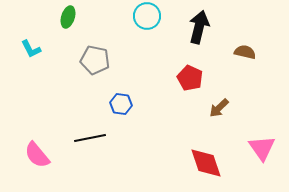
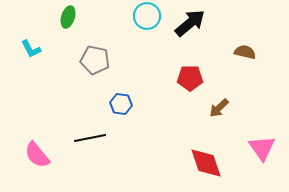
black arrow: moved 9 px left, 4 px up; rotated 36 degrees clockwise
red pentagon: rotated 25 degrees counterclockwise
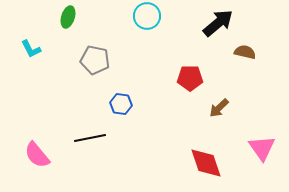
black arrow: moved 28 px right
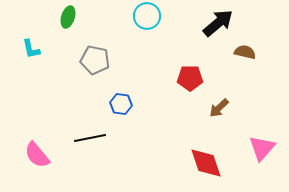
cyan L-shape: rotated 15 degrees clockwise
pink triangle: rotated 16 degrees clockwise
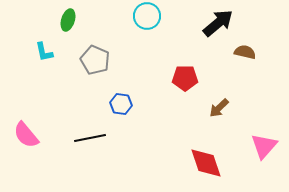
green ellipse: moved 3 px down
cyan L-shape: moved 13 px right, 3 px down
gray pentagon: rotated 12 degrees clockwise
red pentagon: moved 5 px left
pink triangle: moved 2 px right, 2 px up
pink semicircle: moved 11 px left, 20 px up
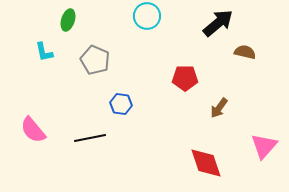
brown arrow: rotated 10 degrees counterclockwise
pink semicircle: moved 7 px right, 5 px up
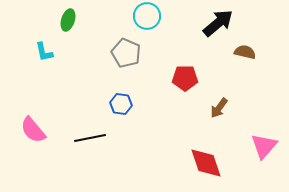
gray pentagon: moved 31 px right, 7 px up
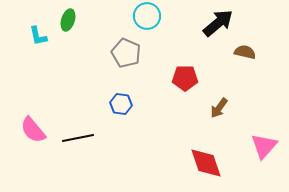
cyan L-shape: moved 6 px left, 16 px up
black line: moved 12 px left
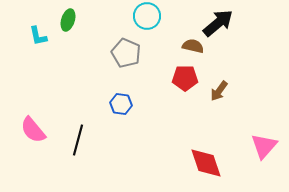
brown semicircle: moved 52 px left, 6 px up
brown arrow: moved 17 px up
black line: moved 2 px down; rotated 64 degrees counterclockwise
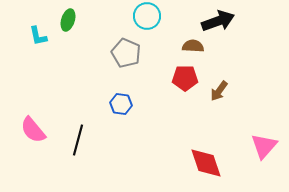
black arrow: moved 2 px up; rotated 20 degrees clockwise
brown semicircle: rotated 10 degrees counterclockwise
